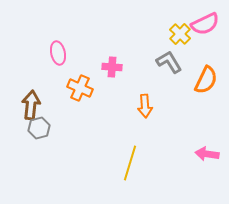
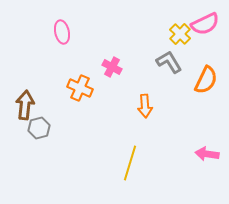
pink ellipse: moved 4 px right, 21 px up
pink cross: rotated 24 degrees clockwise
brown arrow: moved 6 px left
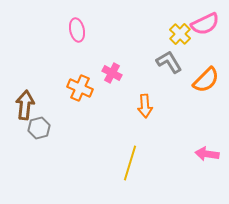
pink ellipse: moved 15 px right, 2 px up
pink cross: moved 6 px down
orange semicircle: rotated 20 degrees clockwise
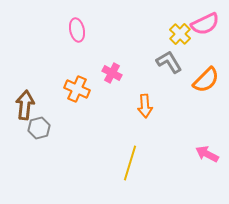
orange cross: moved 3 px left, 1 px down
pink arrow: rotated 20 degrees clockwise
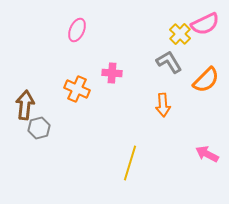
pink ellipse: rotated 35 degrees clockwise
pink cross: rotated 24 degrees counterclockwise
orange arrow: moved 18 px right, 1 px up
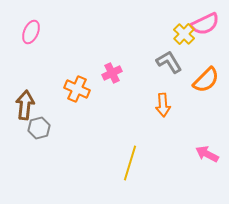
pink ellipse: moved 46 px left, 2 px down
yellow cross: moved 4 px right
pink cross: rotated 30 degrees counterclockwise
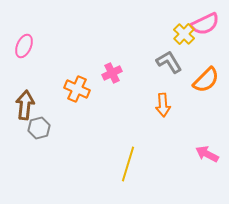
pink ellipse: moved 7 px left, 14 px down
yellow line: moved 2 px left, 1 px down
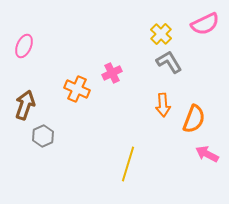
yellow cross: moved 23 px left
orange semicircle: moved 12 px left, 39 px down; rotated 24 degrees counterclockwise
brown arrow: rotated 12 degrees clockwise
gray hexagon: moved 4 px right, 8 px down; rotated 10 degrees counterclockwise
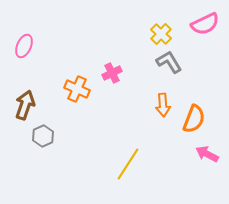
yellow line: rotated 16 degrees clockwise
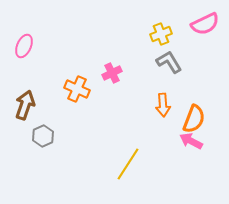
yellow cross: rotated 25 degrees clockwise
pink arrow: moved 16 px left, 13 px up
